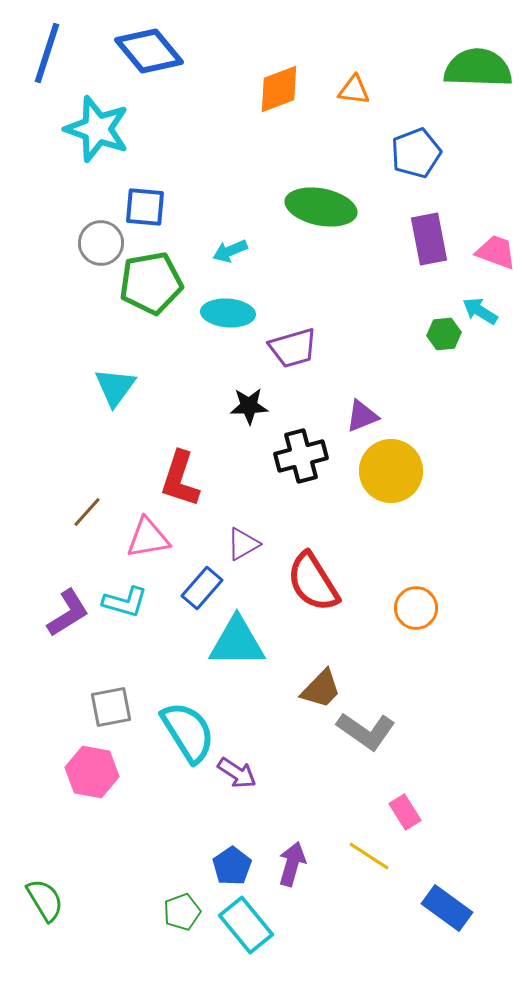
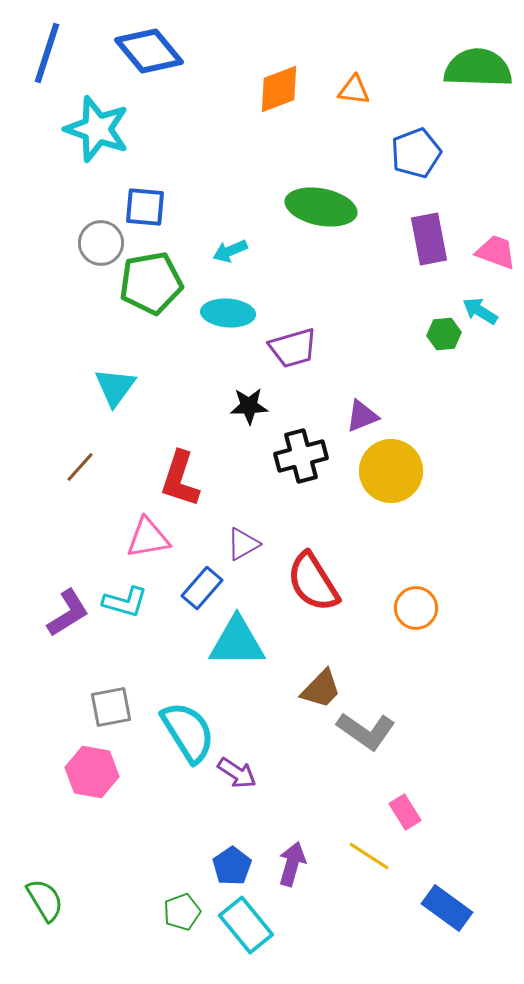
brown line at (87, 512): moved 7 px left, 45 px up
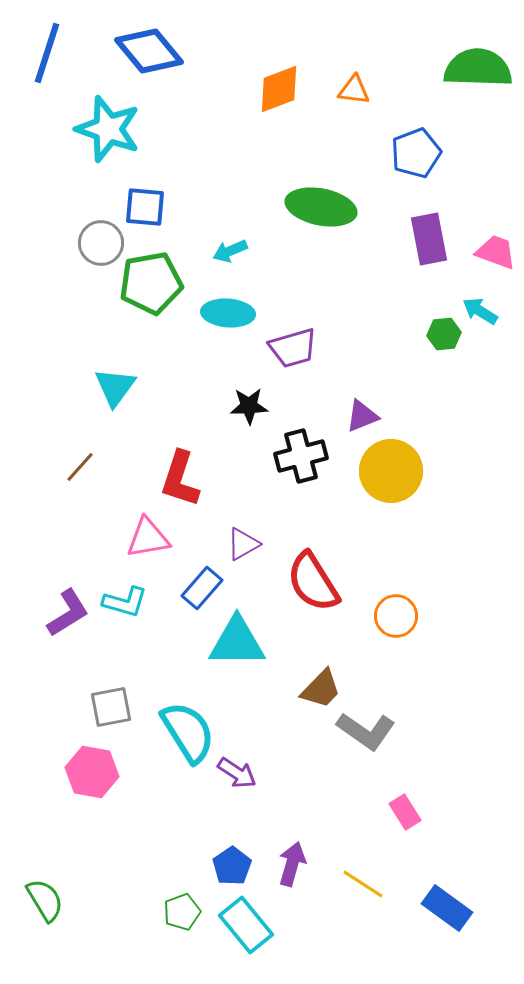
cyan star at (97, 129): moved 11 px right
orange circle at (416, 608): moved 20 px left, 8 px down
yellow line at (369, 856): moved 6 px left, 28 px down
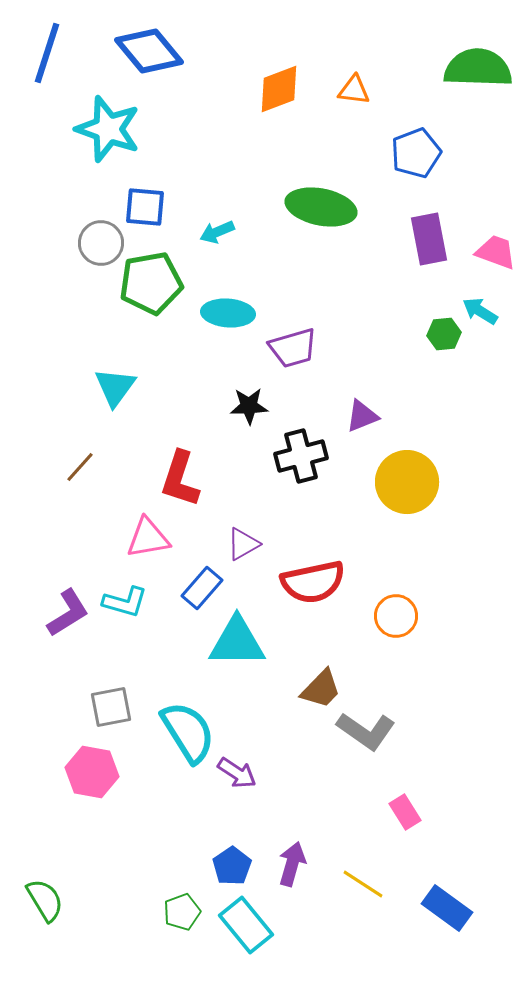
cyan arrow at (230, 251): moved 13 px left, 19 px up
yellow circle at (391, 471): moved 16 px right, 11 px down
red semicircle at (313, 582): rotated 70 degrees counterclockwise
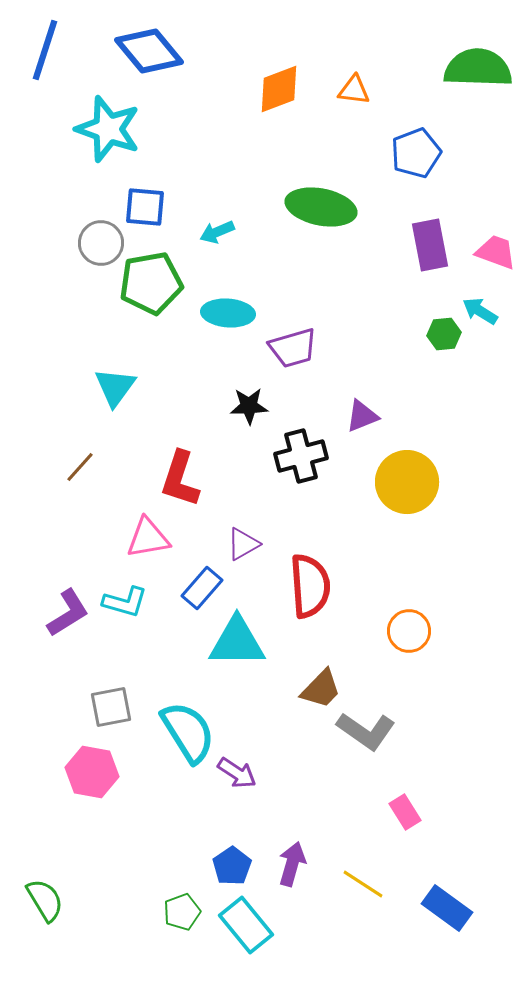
blue line at (47, 53): moved 2 px left, 3 px up
purple rectangle at (429, 239): moved 1 px right, 6 px down
red semicircle at (313, 582): moved 3 px left, 4 px down; rotated 82 degrees counterclockwise
orange circle at (396, 616): moved 13 px right, 15 px down
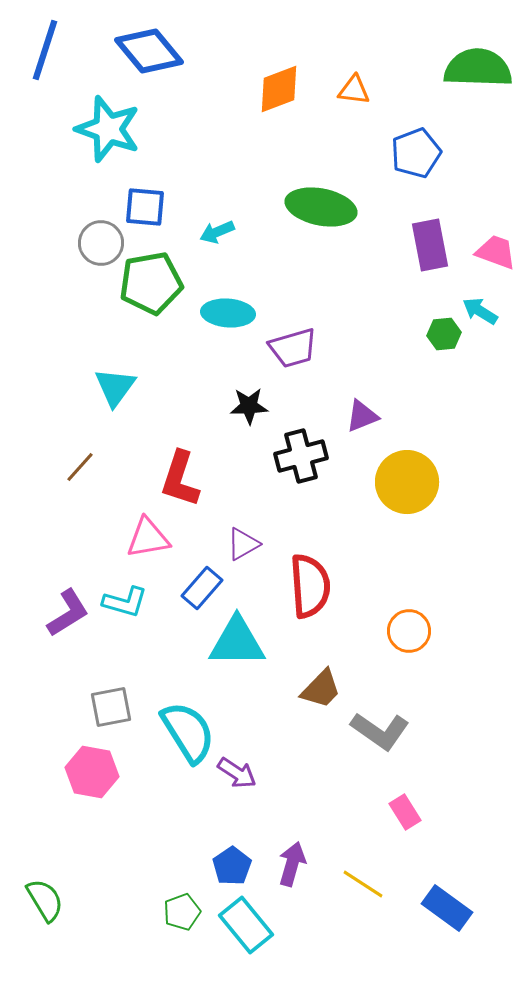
gray L-shape at (366, 731): moved 14 px right
